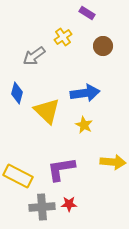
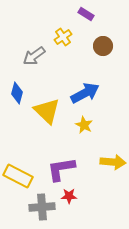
purple rectangle: moved 1 px left, 1 px down
blue arrow: rotated 20 degrees counterclockwise
red star: moved 8 px up
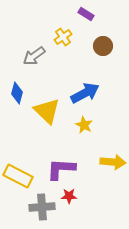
purple L-shape: rotated 12 degrees clockwise
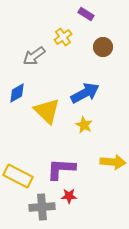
brown circle: moved 1 px down
blue diamond: rotated 45 degrees clockwise
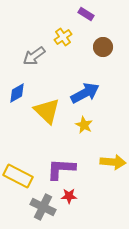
gray cross: moved 1 px right; rotated 30 degrees clockwise
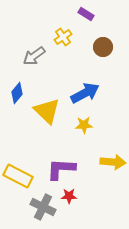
blue diamond: rotated 20 degrees counterclockwise
yellow star: rotated 30 degrees counterclockwise
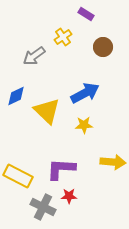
blue diamond: moved 1 px left, 3 px down; rotated 25 degrees clockwise
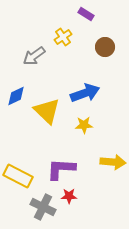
brown circle: moved 2 px right
blue arrow: rotated 8 degrees clockwise
